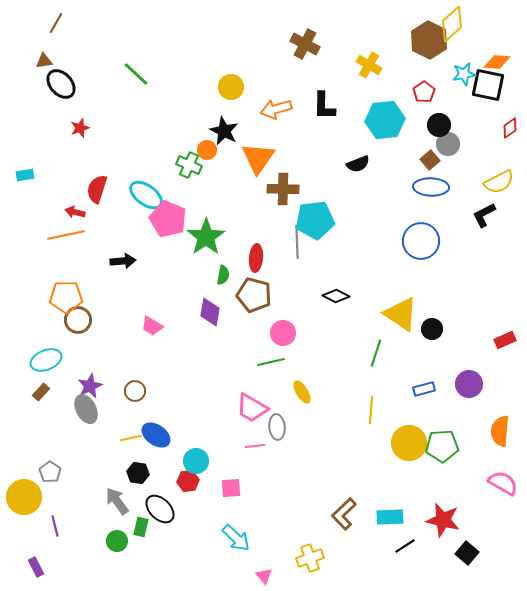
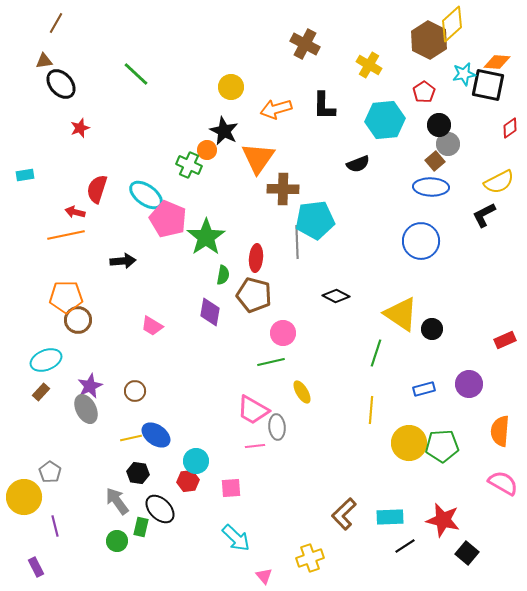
brown square at (430, 160): moved 5 px right, 1 px down
pink trapezoid at (252, 408): moved 1 px right, 2 px down
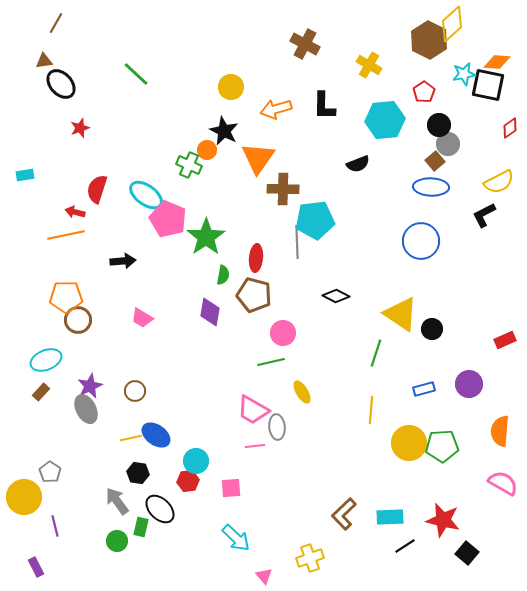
pink trapezoid at (152, 326): moved 10 px left, 8 px up
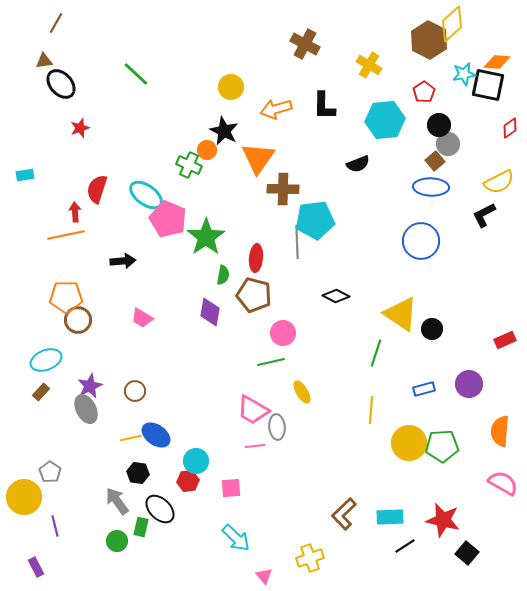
red arrow at (75, 212): rotated 72 degrees clockwise
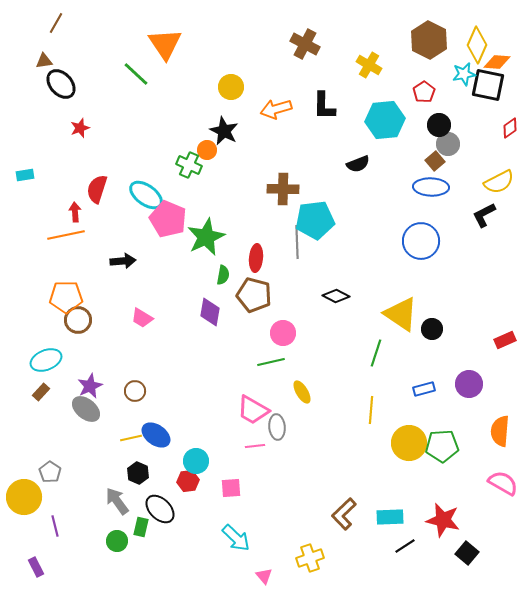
yellow diamond at (452, 24): moved 25 px right, 21 px down; rotated 24 degrees counterclockwise
orange triangle at (258, 158): moved 93 px left, 114 px up; rotated 9 degrees counterclockwise
green star at (206, 237): rotated 9 degrees clockwise
gray ellipse at (86, 409): rotated 24 degrees counterclockwise
black hexagon at (138, 473): rotated 15 degrees clockwise
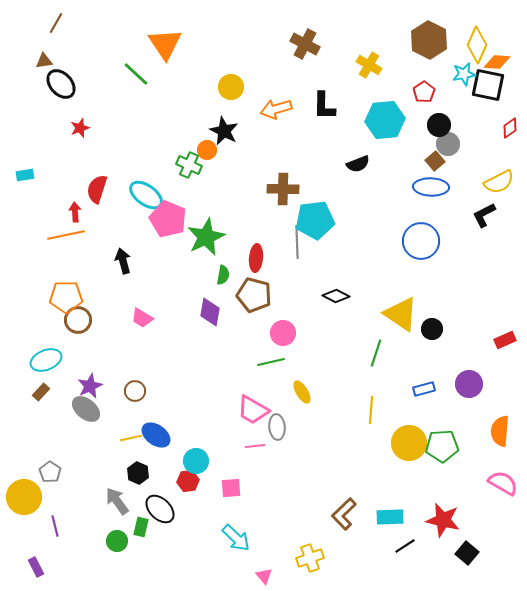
black arrow at (123, 261): rotated 100 degrees counterclockwise
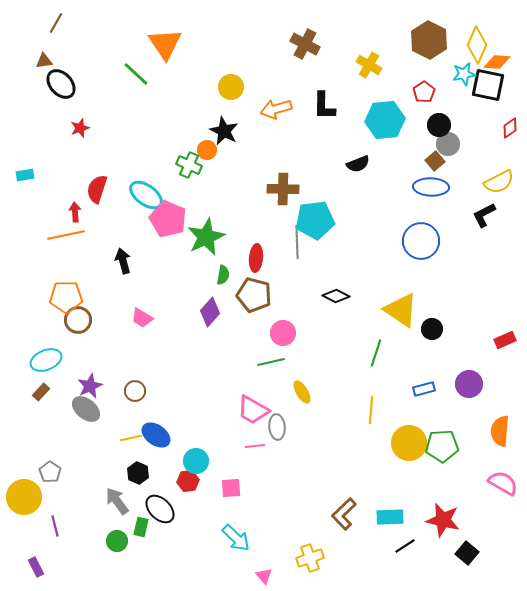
purple diamond at (210, 312): rotated 32 degrees clockwise
yellow triangle at (401, 314): moved 4 px up
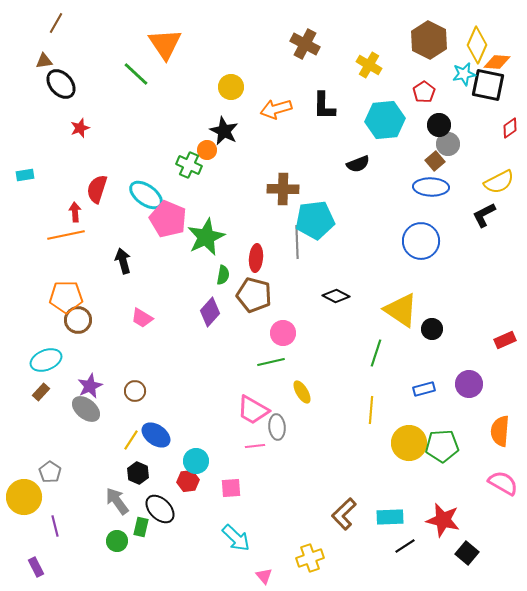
yellow line at (131, 438): moved 2 px down; rotated 45 degrees counterclockwise
